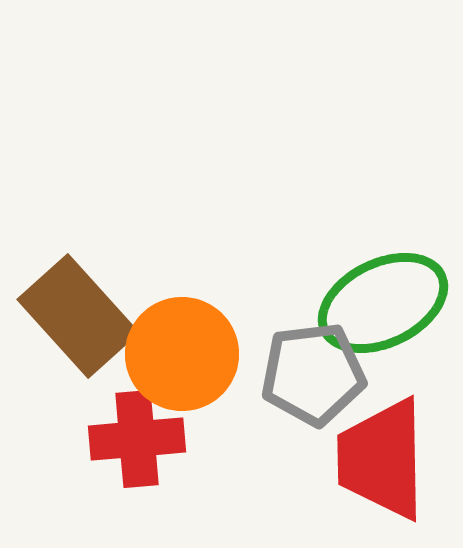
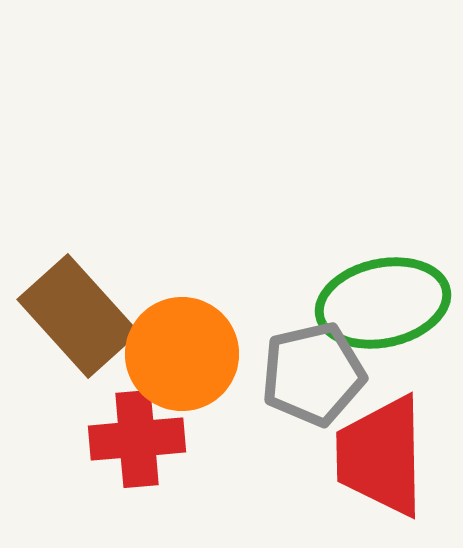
green ellipse: rotated 14 degrees clockwise
gray pentagon: rotated 6 degrees counterclockwise
red trapezoid: moved 1 px left, 3 px up
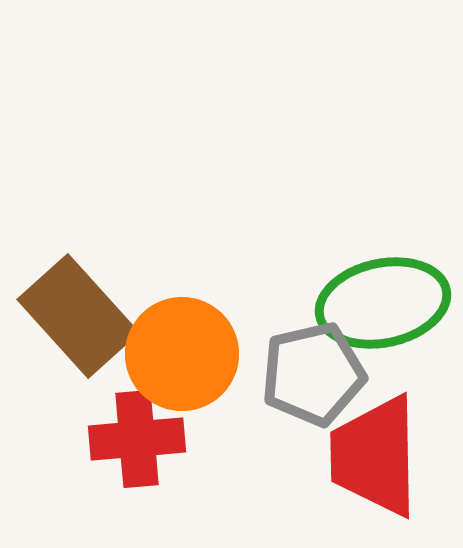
red trapezoid: moved 6 px left
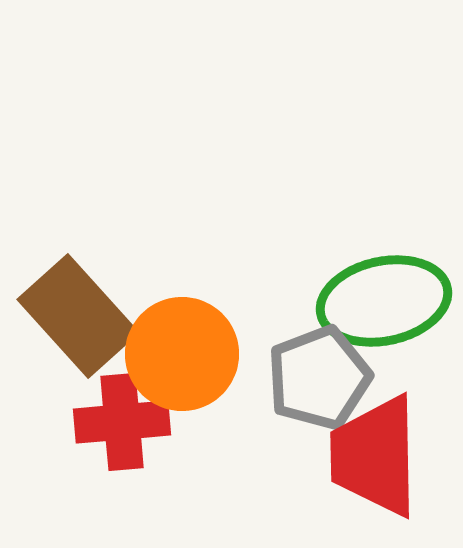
green ellipse: moved 1 px right, 2 px up
gray pentagon: moved 6 px right, 4 px down; rotated 8 degrees counterclockwise
red cross: moved 15 px left, 17 px up
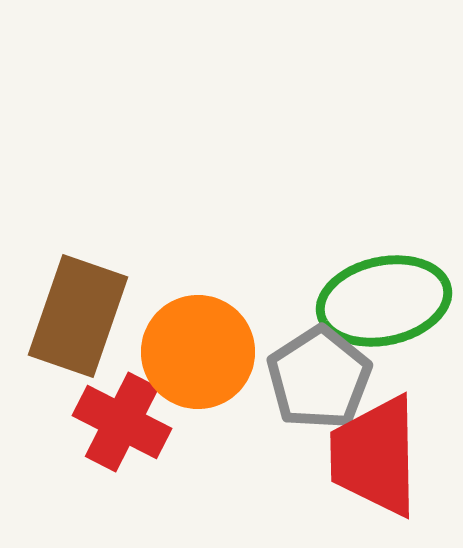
brown rectangle: rotated 61 degrees clockwise
orange circle: moved 16 px right, 2 px up
gray pentagon: rotated 12 degrees counterclockwise
red cross: rotated 32 degrees clockwise
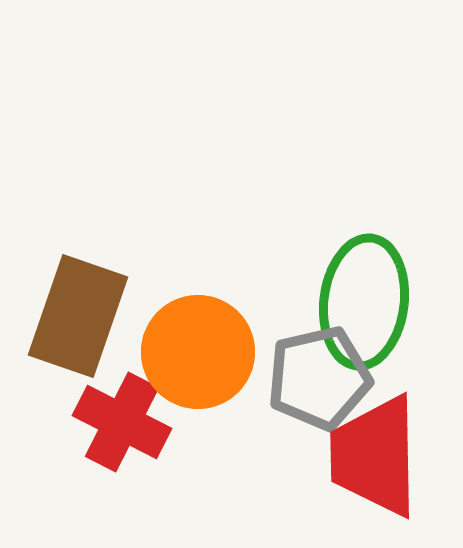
green ellipse: moved 20 px left, 1 px down; rotated 71 degrees counterclockwise
gray pentagon: rotated 20 degrees clockwise
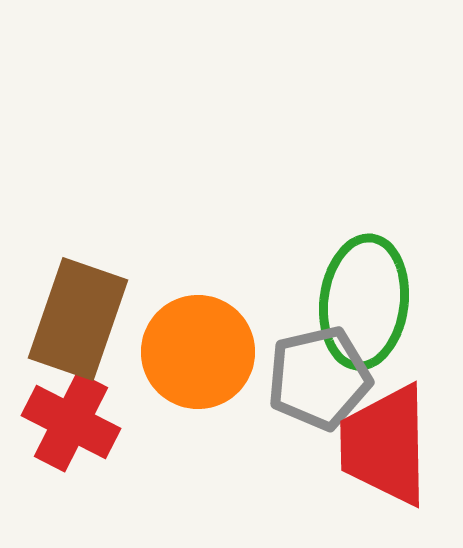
brown rectangle: moved 3 px down
red cross: moved 51 px left
red trapezoid: moved 10 px right, 11 px up
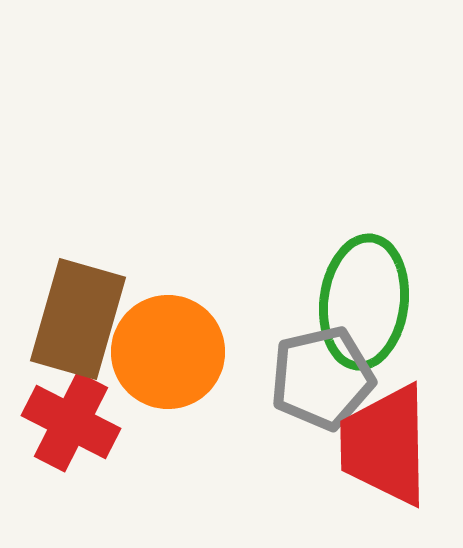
brown rectangle: rotated 3 degrees counterclockwise
orange circle: moved 30 px left
gray pentagon: moved 3 px right
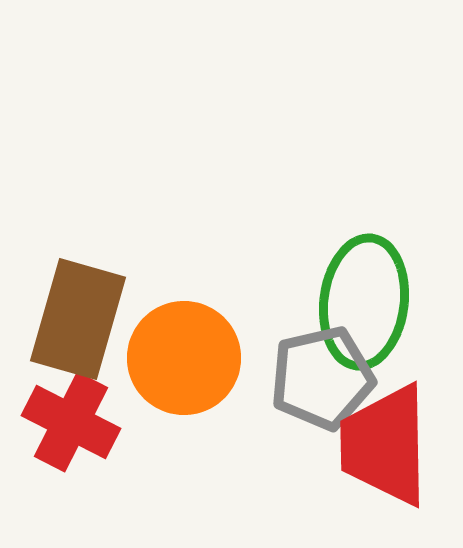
orange circle: moved 16 px right, 6 px down
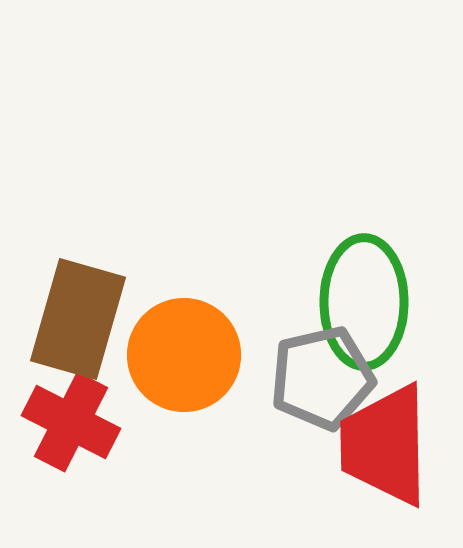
green ellipse: rotated 7 degrees counterclockwise
orange circle: moved 3 px up
